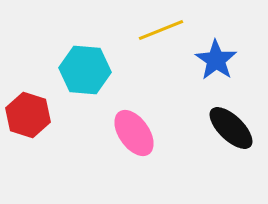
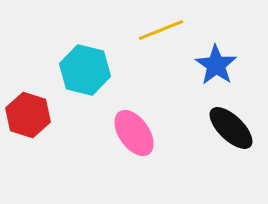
blue star: moved 5 px down
cyan hexagon: rotated 9 degrees clockwise
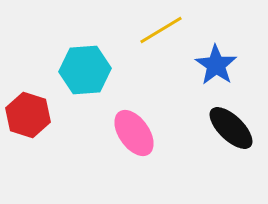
yellow line: rotated 9 degrees counterclockwise
cyan hexagon: rotated 18 degrees counterclockwise
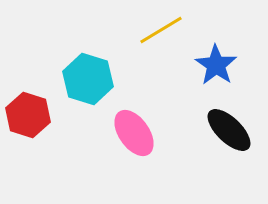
cyan hexagon: moved 3 px right, 9 px down; rotated 21 degrees clockwise
black ellipse: moved 2 px left, 2 px down
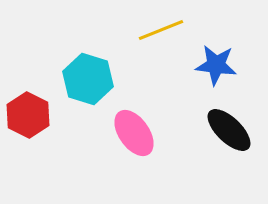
yellow line: rotated 9 degrees clockwise
blue star: rotated 27 degrees counterclockwise
red hexagon: rotated 9 degrees clockwise
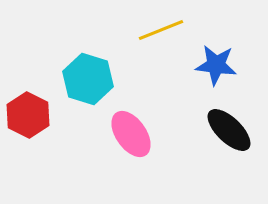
pink ellipse: moved 3 px left, 1 px down
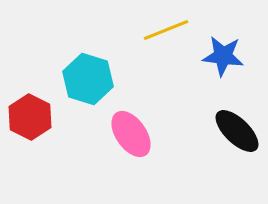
yellow line: moved 5 px right
blue star: moved 7 px right, 9 px up
red hexagon: moved 2 px right, 2 px down
black ellipse: moved 8 px right, 1 px down
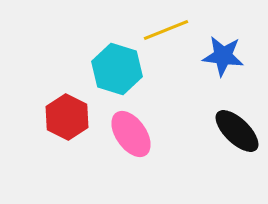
cyan hexagon: moved 29 px right, 10 px up
red hexagon: moved 37 px right
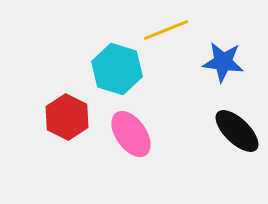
blue star: moved 6 px down
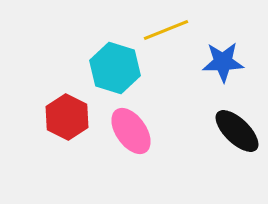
blue star: rotated 9 degrees counterclockwise
cyan hexagon: moved 2 px left, 1 px up
pink ellipse: moved 3 px up
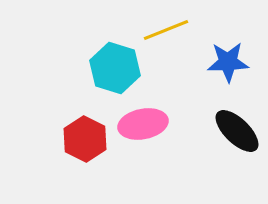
blue star: moved 5 px right
red hexagon: moved 18 px right, 22 px down
pink ellipse: moved 12 px right, 7 px up; rotated 66 degrees counterclockwise
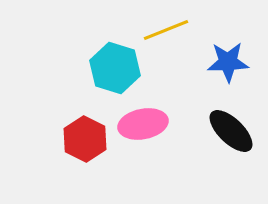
black ellipse: moved 6 px left
